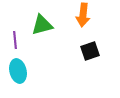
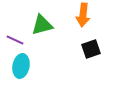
purple line: rotated 60 degrees counterclockwise
black square: moved 1 px right, 2 px up
cyan ellipse: moved 3 px right, 5 px up; rotated 25 degrees clockwise
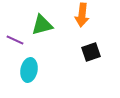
orange arrow: moved 1 px left
black square: moved 3 px down
cyan ellipse: moved 8 px right, 4 px down
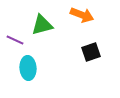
orange arrow: rotated 75 degrees counterclockwise
cyan ellipse: moved 1 px left, 2 px up; rotated 15 degrees counterclockwise
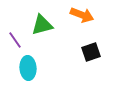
purple line: rotated 30 degrees clockwise
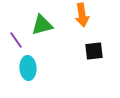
orange arrow: rotated 60 degrees clockwise
purple line: moved 1 px right
black square: moved 3 px right, 1 px up; rotated 12 degrees clockwise
